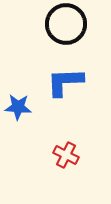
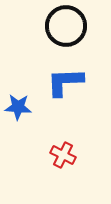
black circle: moved 2 px down
red cross: moved 3 px left
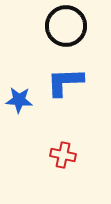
blue star: moved 1 px right, 7 px up
red cross: rotated 15 degrees counterclockwise
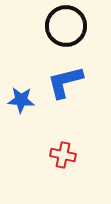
blue L-shape: rotated 12 degrees counterclockwise
blue star: moved 2 px right
